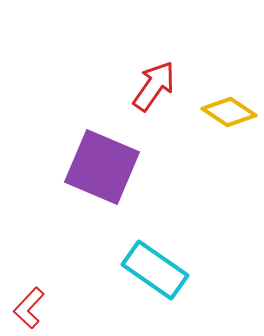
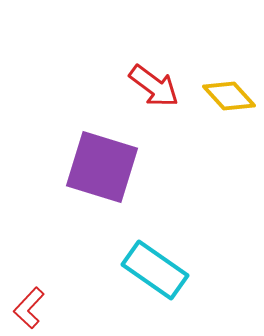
red arrow: rotated 92 degrees clockwise
yellow diamond: moved 16 px up; rotated 14 degrees clockwise
purple square: rotated 6 degrees counterclockwise
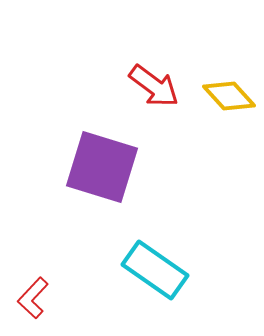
red L-shape: moved 4 px right, 10 px up
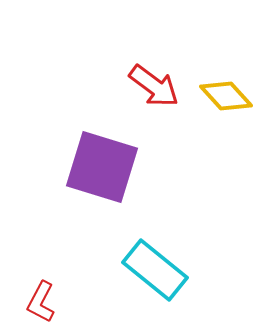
yellow diamond: moved 3 px left
cyan rectangle: rotated 4 degrees clockwise
red L-shape: moved 8 px right, 4 px down; rotated 15 degrees counterclockwise
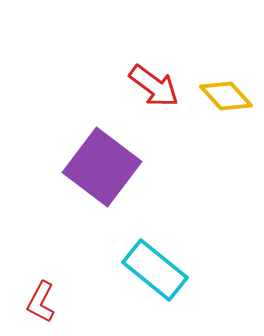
purple square: rotated 20 degrees clockwise
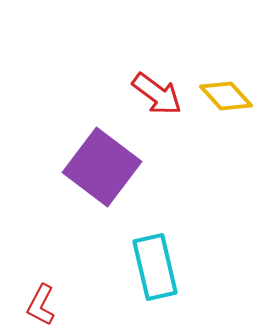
red arrow: moved 3 px right, 8 px down
cyan rectangle: moved 3 px up; rotated 38 degrees clockwise
red L-shape: moved 3 px down
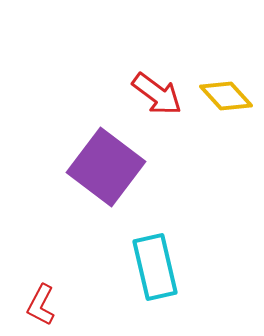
purple square: moved 4 px right
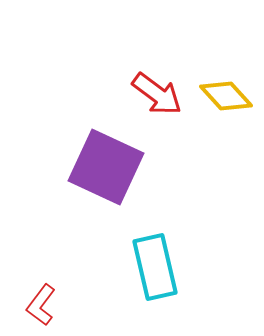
purple square: rotated 12 degrees counterclockwise
red L-shape: rotated 9 degrees clockwise
